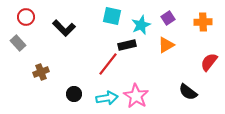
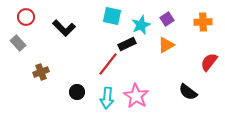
purple square: moved 1 px left, 1 px down
black rectangle: moved 1 px up; rotated 12 degrees counterclockwise
black circle: moved 3 px right, 2 px up
cyan arrow: rotated 105 degrees clockwise
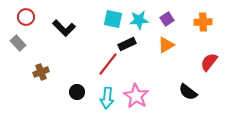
cyan square: moved 1 px right, 3 px down
cyan star: moved 2 px left, 5 px up; rotated 18 degrees clockwise
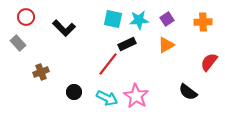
black circle: moved 3 px left
cyan arrow: rotated 70 degrees counterclockwise
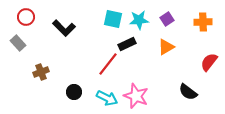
orange triangle: moved 2 px down
pink star: rotated 10 degrees counterclockwise
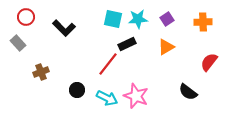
cyan star: moved 1 px left, 1 px up
black circle: moved 3 px right, 2 px up
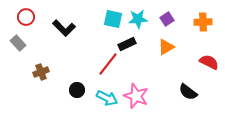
red semicircle: rotated 78 degrees clockwise
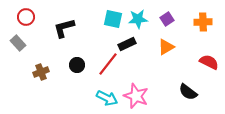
black L-shape: rotated 120 degrees clockwise
black circle: moved 25 px up
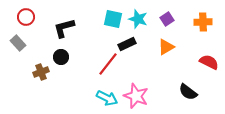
cyan star: rotated 24 degrees clockwise
black circle: moved 16 px left, 8 px up
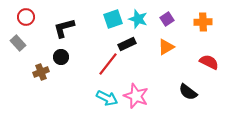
cyan square: rotated 30 degrees counterclockwise
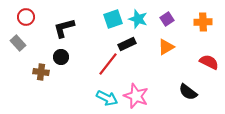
brown cross: rotated 28 degrees clockwise
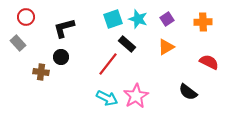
black rectangle: rotated 66 degrees clockwise
pink star: rotated 20 degrees clockwise
